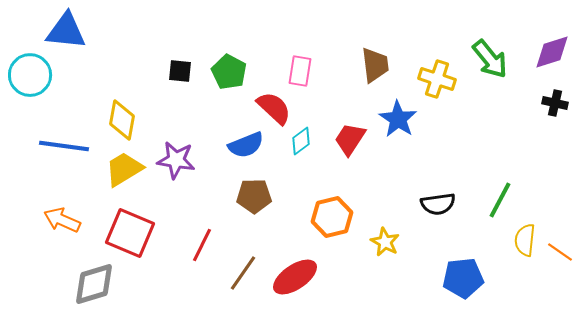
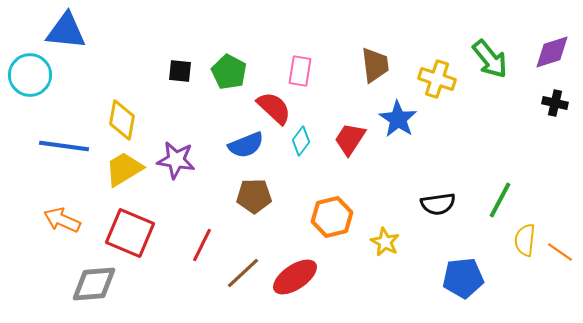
cyan diamond: rotated 16 degrees counterclockwise
brown line: rotated 12 degrees clockwise
gray diamond: rotated 12 degrees clockwise
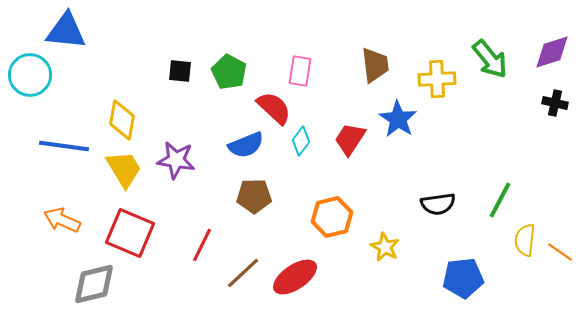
yellow cross: rotated 21 degrees counterclockwise
yellow trapezoid: rotated 90 degrees clockwise
yellow star: moved 5 px down
gray diamond: rotated 9 degrees counterclockwise
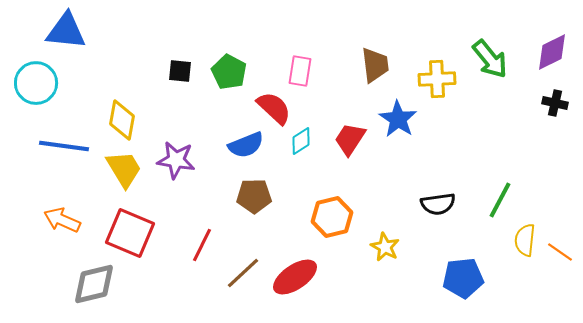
purple diamond: rotated 9 degrees counterclockwise
cyan circle: moved 6 px right, 8 px down
cyan diamond: rotated 20 degrees clockwise
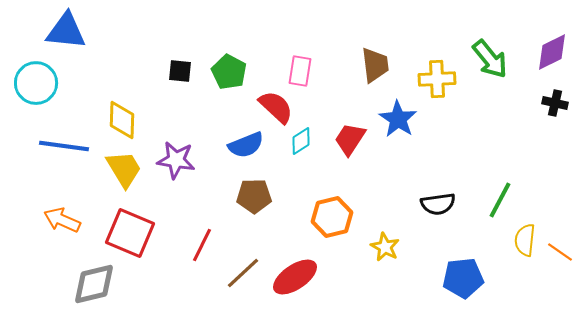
red semicircle: moved 2 px right, 1 px up
yellow diamond: rotated 9 degrees counterclockwise
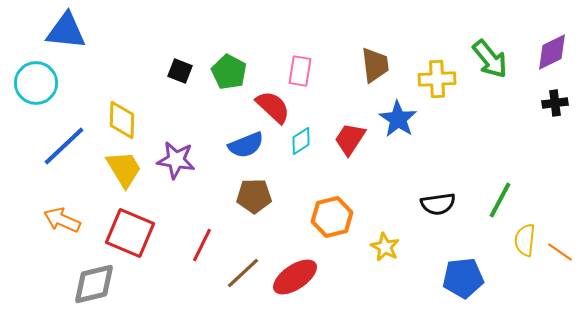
black square: rotated 15 degrees clockwise
black cross: rotated 20 degrees counterclockwise
red semicircle: moved 3 px left
blue line: rotated 51 degrees counterclockwise
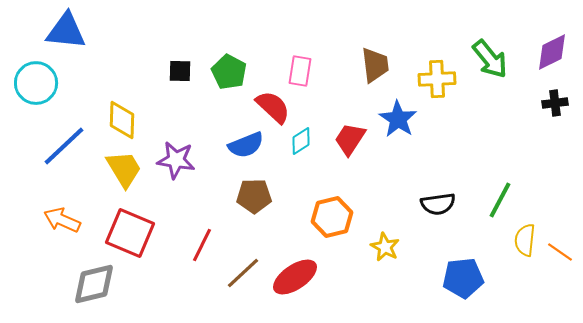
black square: rotated 20 degrees counterclockwise
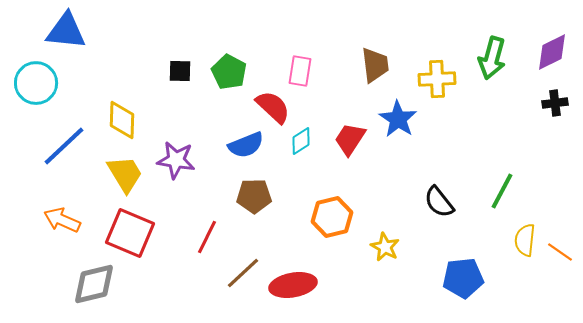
green arrow: moved 2 px right, 1 px up; rotated 54 degrees clockwise
yellow trapezoid: moved 1 px right, 5 px down
green line: moved 2 px right, 9 px up
black semicircle: moved 1 px right, 2 px up; rotated 60 degrees clockwise
red line: moved 5 px right, 8 px up
red ellipse: moved 2 px left, 8 px down; rotated 24 degrees clockwise
